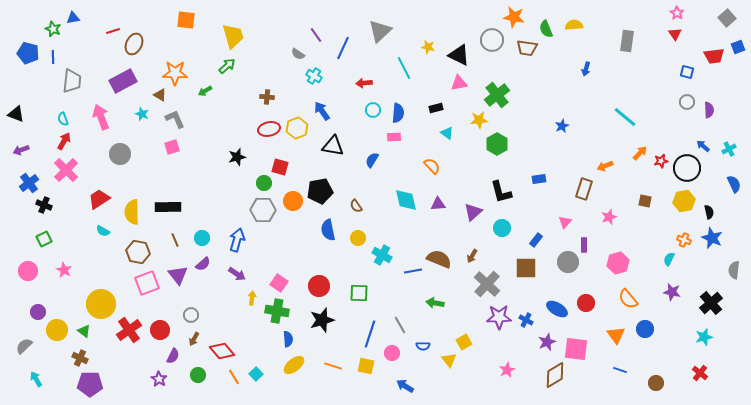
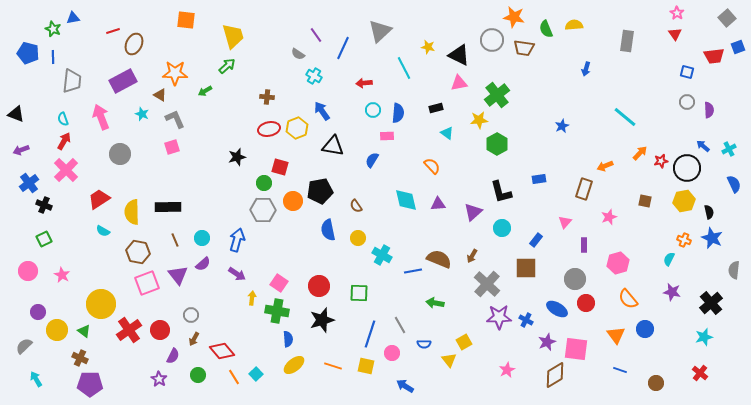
brown trapezoid at (527, 48): moved 3 px left
pink rectangle at (394, 137): moved 7 px left, 1 px up
gray circle at (568, 262): moved 7 px right, 17 px down
pink star at (64, 270): moved 2 px left, 5 px down
blue semicircle at (423, 346): moved 1 px right, 2 px up
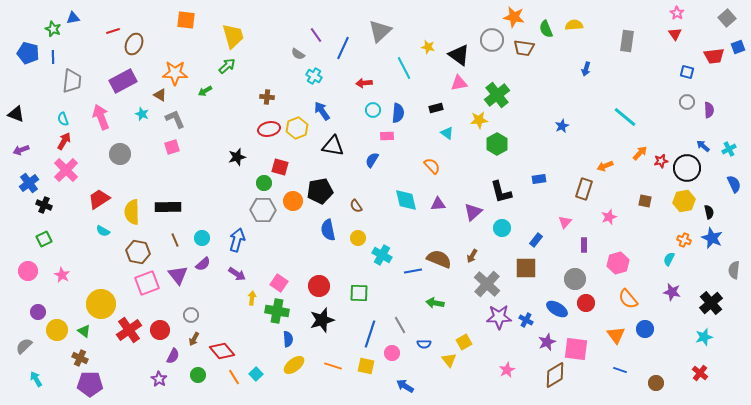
black triangle at (459, 55): rotated 10 degrees clockwise
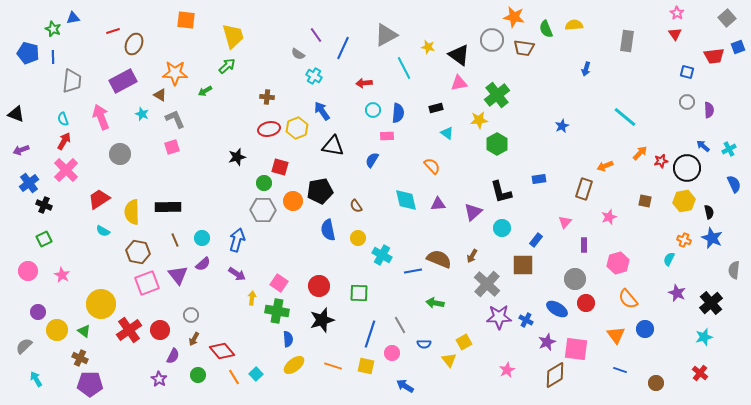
gray triangle at (380, 31): moved 6 px right, 4 px down; rotated 15 degrees clockwise
brown square at (526, 268): moved 3 px left, 3 px up
purple star at (672, 292): moved 5 px right, 1 px down; rotated 12 degrees clockwise
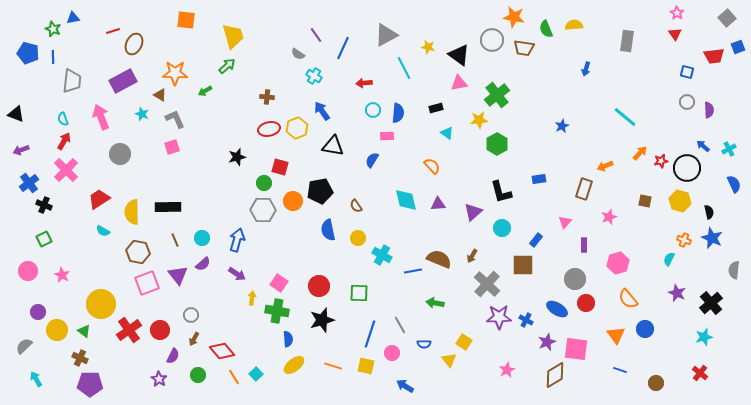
yellow hexagon at (684, 201): moved 4 px left; rotated 25 degrees clockwise
yellow square at (464, 342): rotated 28 degrees counterclockwise
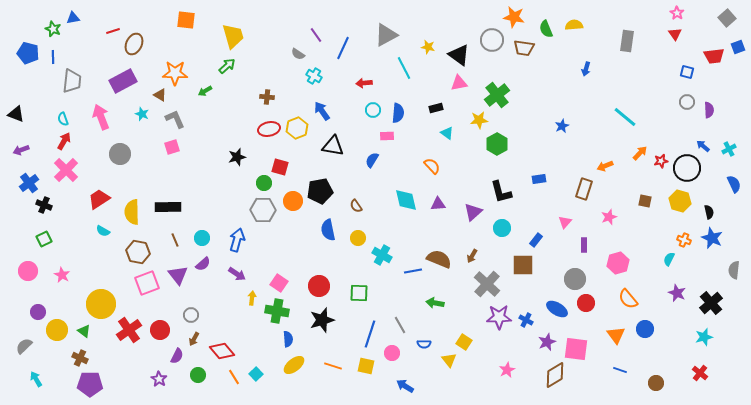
purple semicircle at (173, 356): moved 4 px right
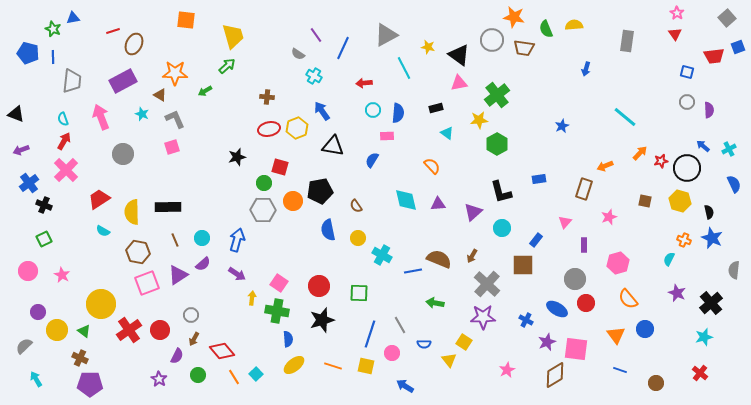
gray circle at (120, 154): moved 3 px right
purple triangle at (178, 275): rotated 35 degrees clockwise
purple star at (499, 317): moved 16 px left
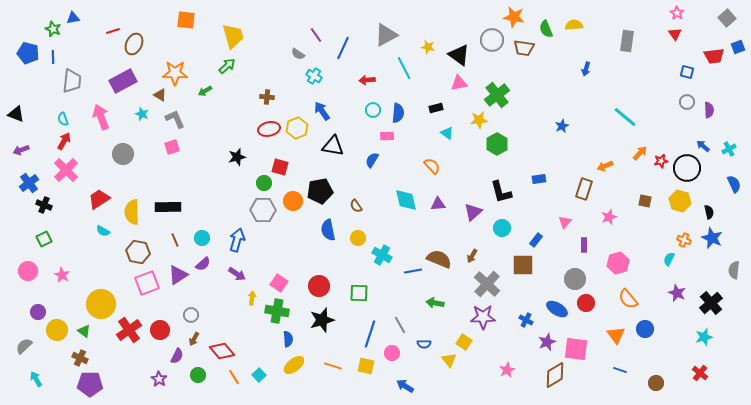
red arrow at (364, 83): moved 3 px right, 3 px up
cyan square at (256, 374): moved 3 px right, 1 px down
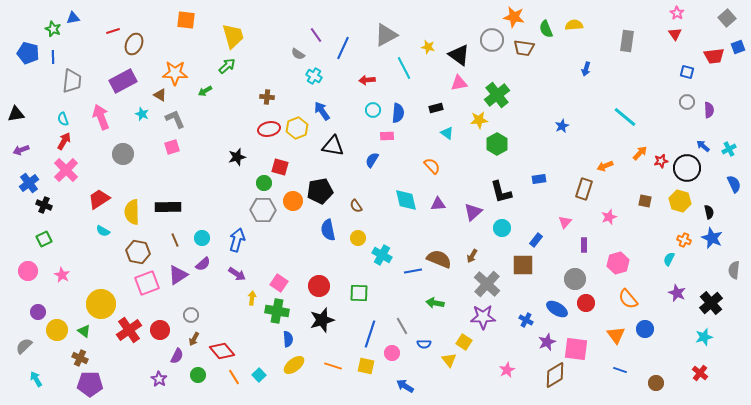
black triangle at (16, 114): rotated 30 degrees counterclockwise
gray line at (400, 325): moved 2 px right, 1 px down
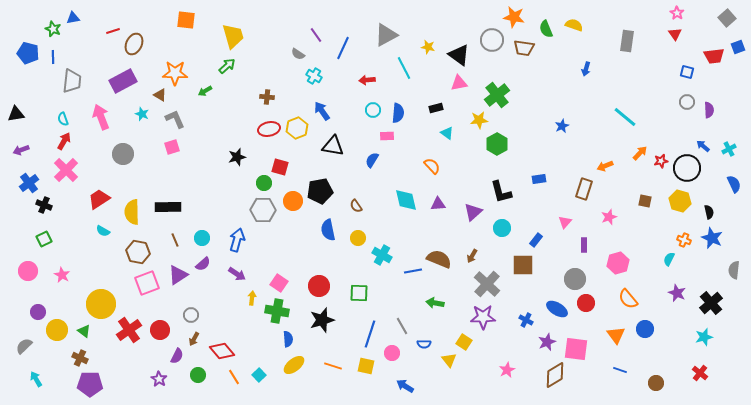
yellow semicircle at (574, 25): rotated 24 degrees clockwise
